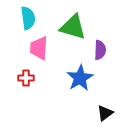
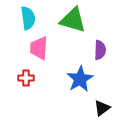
green triangle: moved 7 px up
blue star: moved 1 px down
black triangle: moved 3 px left, 5 px up
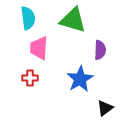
red cross: moved 4 px right
black triangle: moved 3 px right
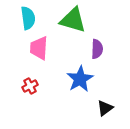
purple semicircle: moved 3 px left, 1 px up
red cross: moved 8 px down; rotated 28 degrees counterclockwise
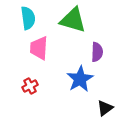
purple semicircle: moved 3 px down
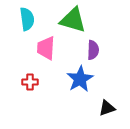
cyan semicircle: moved 1 px left, 1 px down
pink trapezoid: moved 7 px right
purple semicircle: moved 4 px left, 2 px up
red cross: moved 4 px up; rotated 28 degrees clockwise
black triangle: moved 2 px right; rotated 18 degrees clockwise
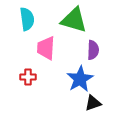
green triangle: moved 1 px right
red cross: moved 2 px left, 5 px up
black triangle: moved 14 px left, 5 px up
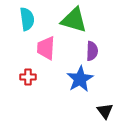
purple semicircle: moved 1 px left, 1 px down
black triangle: moved 12 px right, 8 px down; rotated 48 degrees counterclockwise
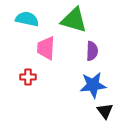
cyan semicircle: rotated 70 degrees counterclockwise
blue star: moved 13 px right, 6 px down; rotated 24 degrees clockwise
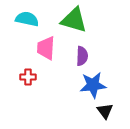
purple semicircle: moved 10 px left, 5 px down
